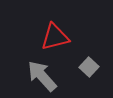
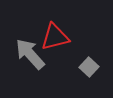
gray arrow: moved 12 px left, 22 px up
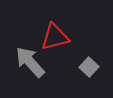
gray arrow: moved 8 px down
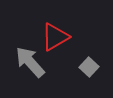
red triangle: rotated 16 degrees counterclockwise
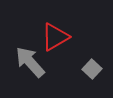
gray square: moved 3 px right, 2 px down
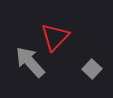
red triangle: rotated 16 degrees counterclockwise
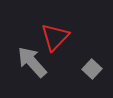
gray arrow: moved 2 px right
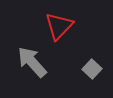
red triangle: moved 4 px right, 11 px up
